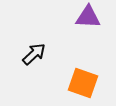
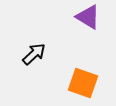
purple triangle: rotated 28 degrees clockwise
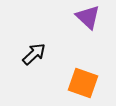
purple triangle: rotated 12 degrees clockwise
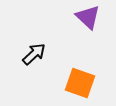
orange square: moved 3 px left
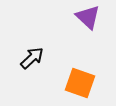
black arrow: moved 2 px left, 4 px down
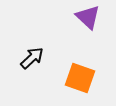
orange square: moved 5 px up
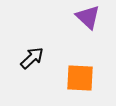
orange square: rotated 16 degrees counterclockwise
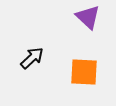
orange square: moved 4 px right, 6 px up
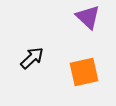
orange square: rotated 16 degrees counterclockwise
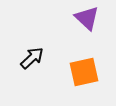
purple triangle: moved 1 px left, 1 px down
